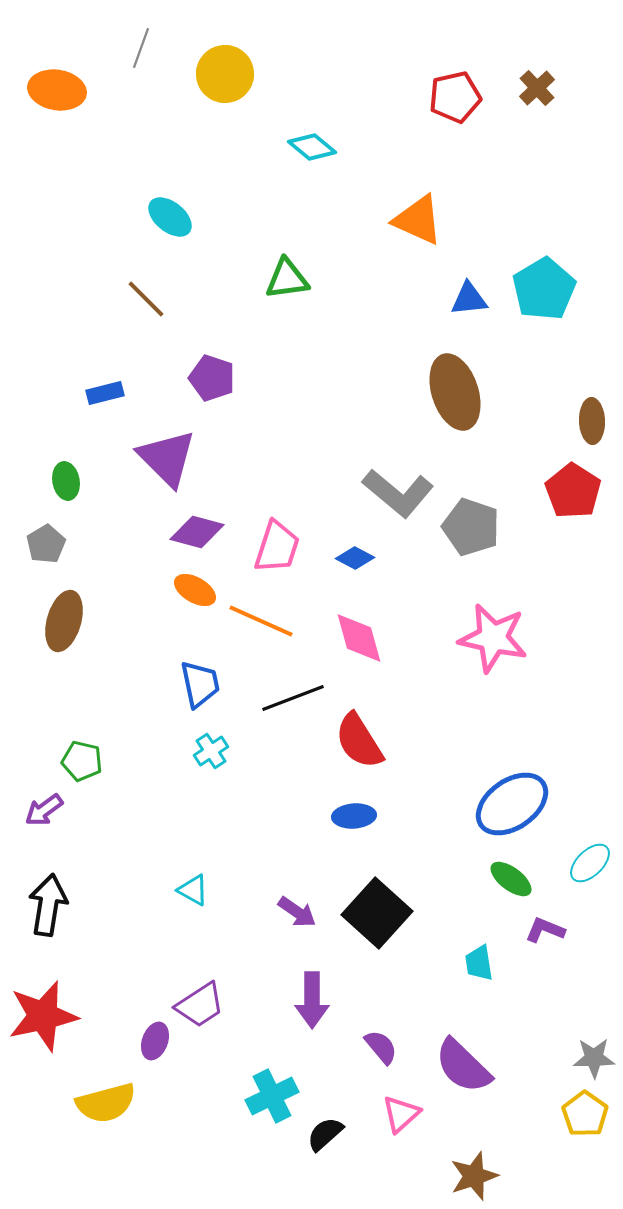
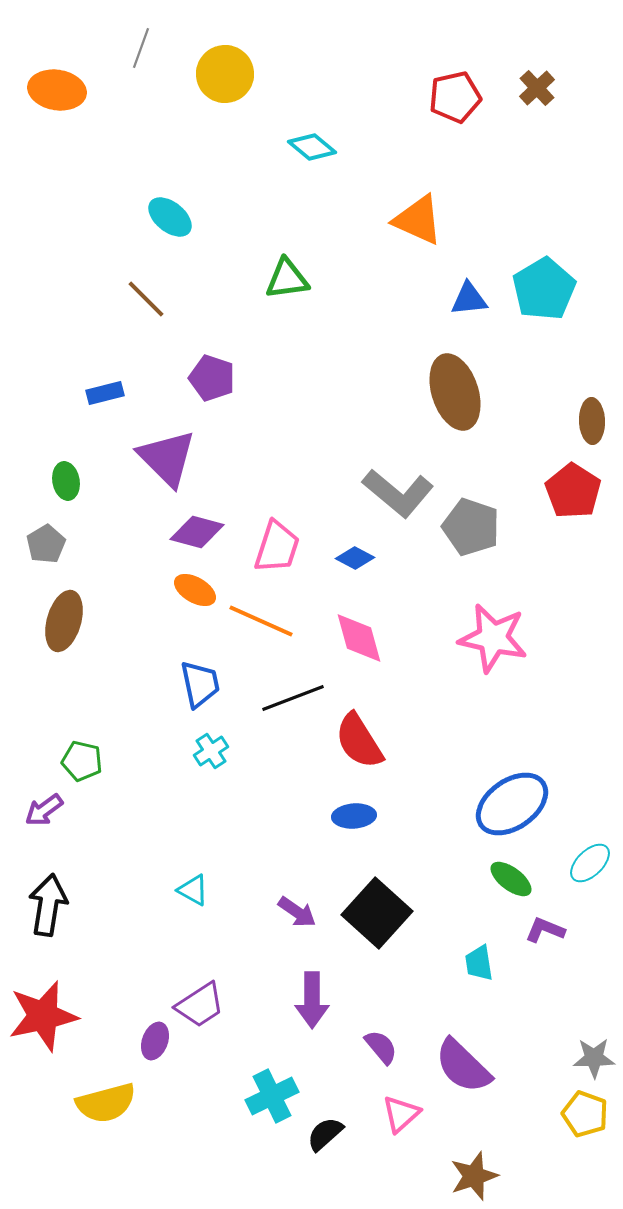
yellow pentagon at (585, 1114): rotated 15 degrees counterclockwise
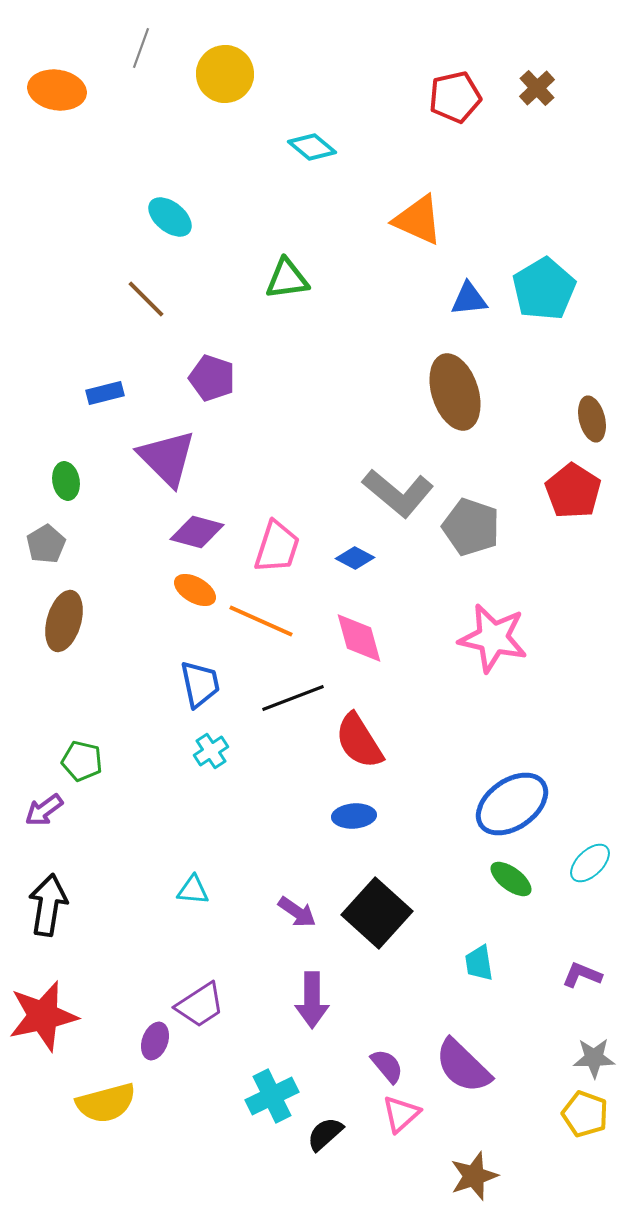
brown ellipse at (592, 421): moved 2 px up; rotated 12 degrees counterclockwise
cyan triangle at (193, 890): rotated 24 degrees counterclockwise
purple L-shape at (545, 930): moved 37 px right, 45 px down
purple semicircle at (381, 1047): moved 6 px right, 19 px down
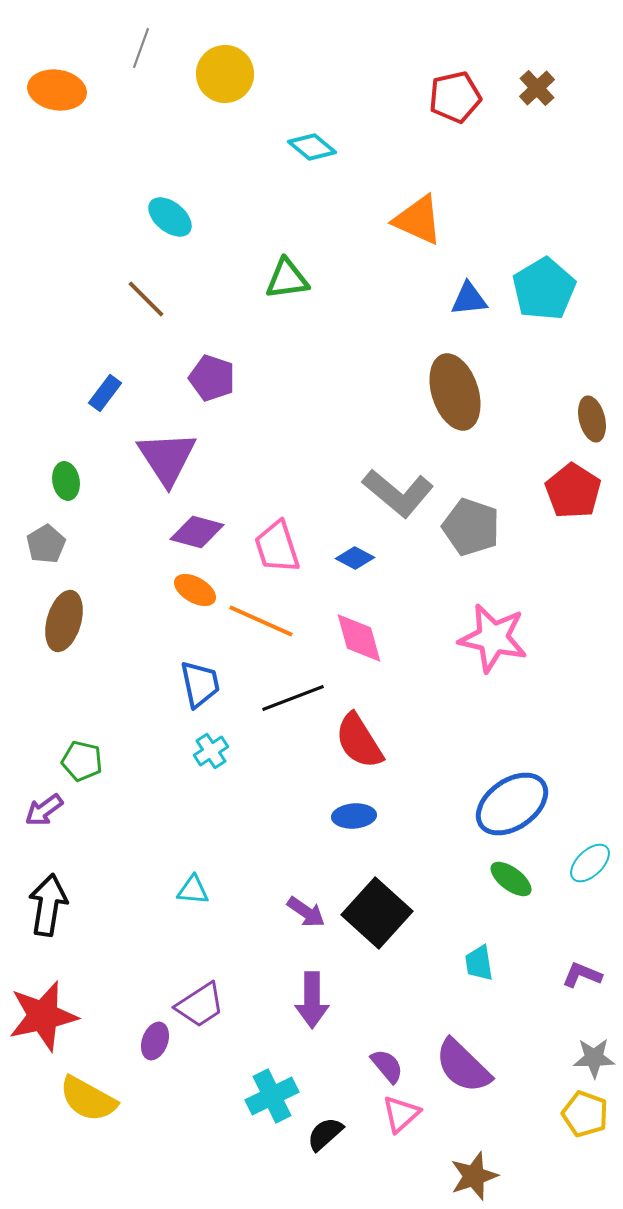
blue rectangle at (105, 393): rotated 39 degrees counterclockwise
purple triangle at (167, 458): rotated 12 degrees clockwise
pink trapezoid at (277, 547): rotated 144 degrees clockwise
purple arrow at (297, 912): moved 9 px right
yellow semicircle at (106, 1103): moved 18 px left, 4 px up; rotated 44 degrees clockwise
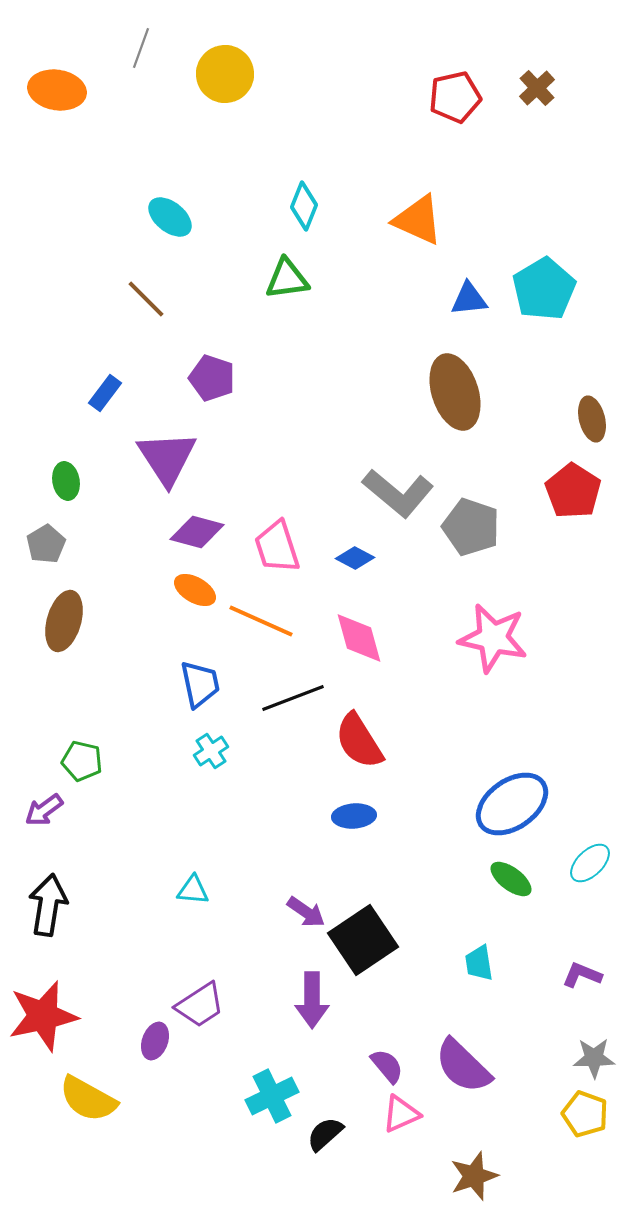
cyan diamond at (312, 147): moved 8 px left, 59 px down; rotated 72 degrees clockwise
black square at (377, 913): moved 14 px left, 27 px down; rotated 14 degrees clockwise
pink triangle at (401, 1114): rotated 18 degrees clockwise
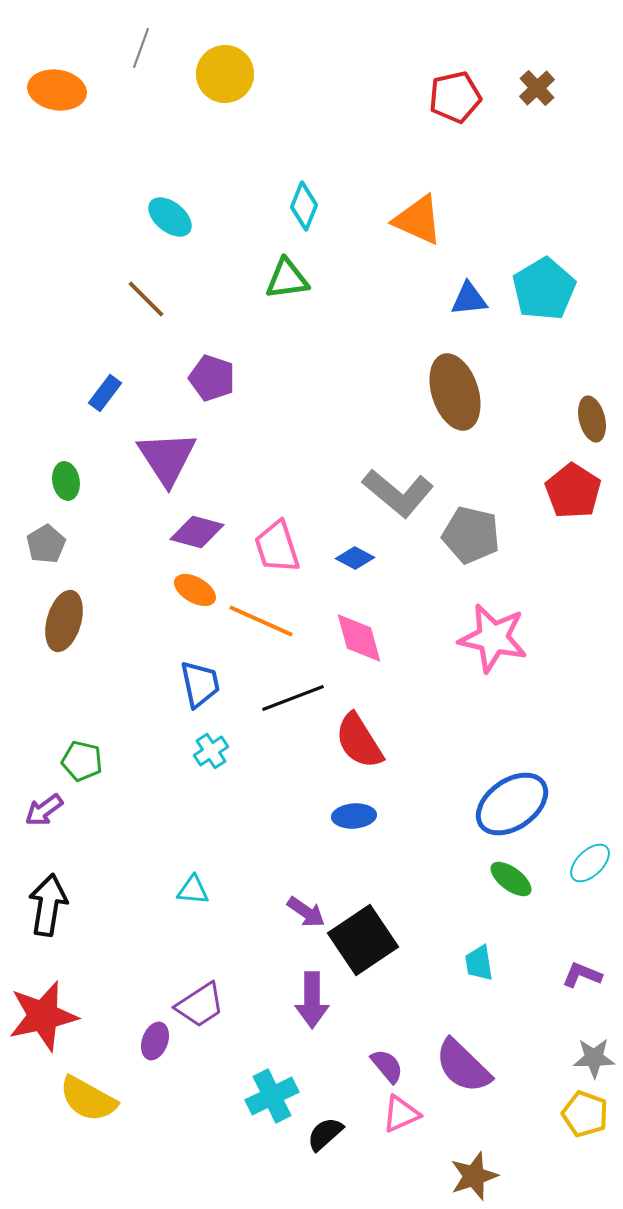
gray pentagon at (471, 527): moved 8 px down; rotated 6 degrees counterclockwise
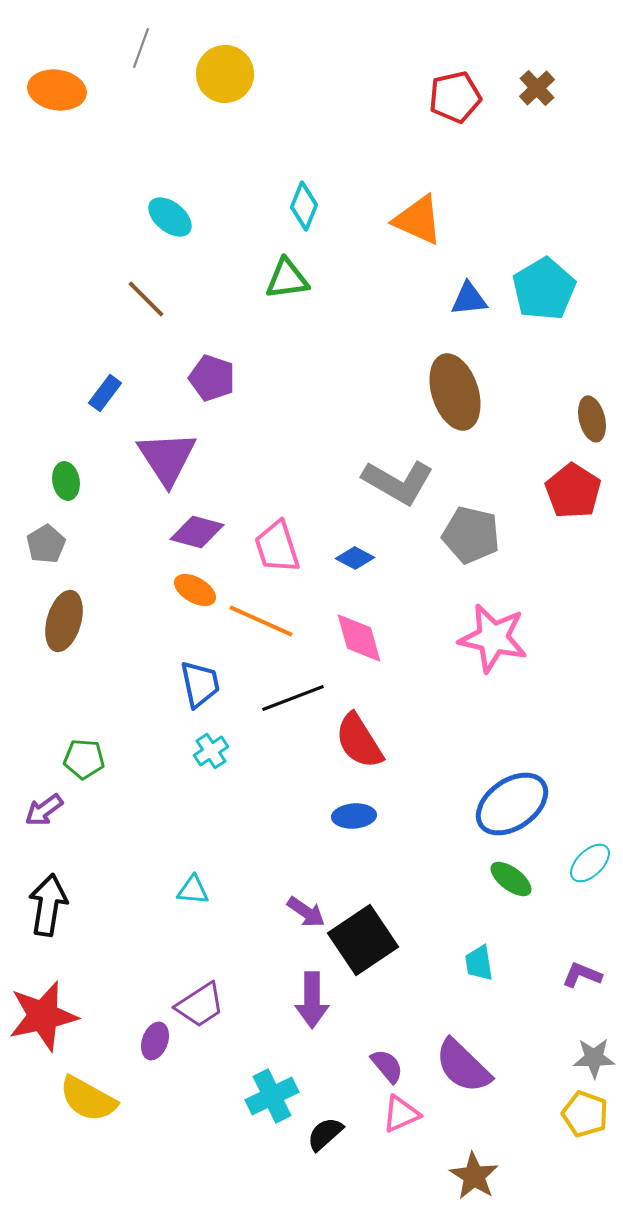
gray L-shape at (398, 493): moved 11 px up; rotated 10 degrees counterclockwise
green pentagon at (82, 761): moved 2 px right, 2 px up; rotated 9 degrees counterclockwise
brown star at (474, 1176): rotated 21 degrees counterclockwise
